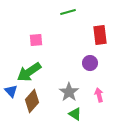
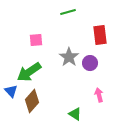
gray star: moved 35 px up
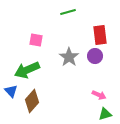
pink square: rotated 16 degrees clockwise
purple circle: moved 5 px right, 7 px up
green arrow: moved 2 px left, 2 px up; rotated 10 degrees clockwise
pink arrow: rotated 128 degrees clockwise
green triangle: moved 30 px right; rotated 48 degrees counterclockwise
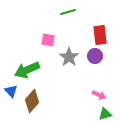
pink square: moved 12 px right
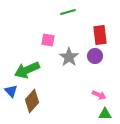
green triangle: rotated 16 degrees clockwise
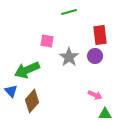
green line: moved 1 px right
pink square: moved 1 px left, 1 px down
pink arrow: moved 4 px left
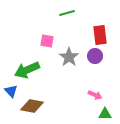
green line: moved 2 px left, 1 px down
brown diamond: moved 5 px down; rotated 60 degrees clockwise
